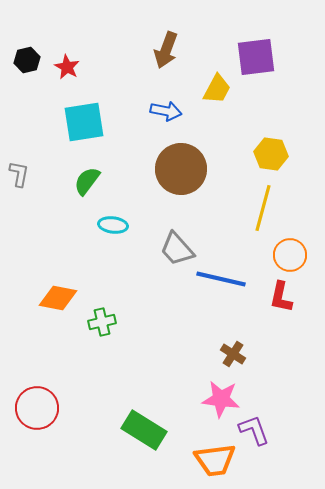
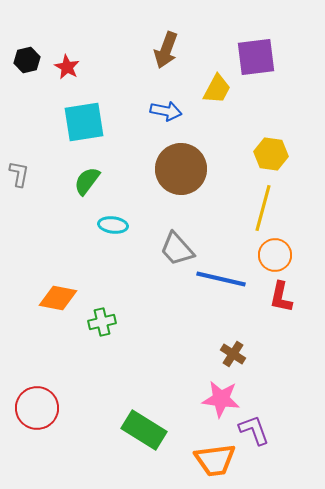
orange circle: moved 15 px left
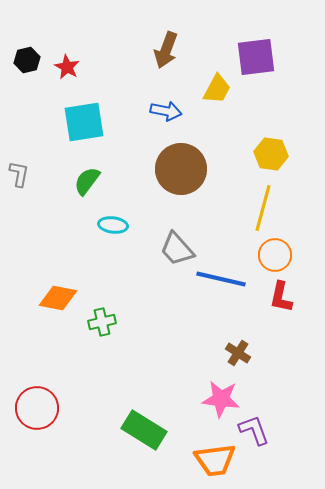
brown cross: moved 5 px right, 1 px up
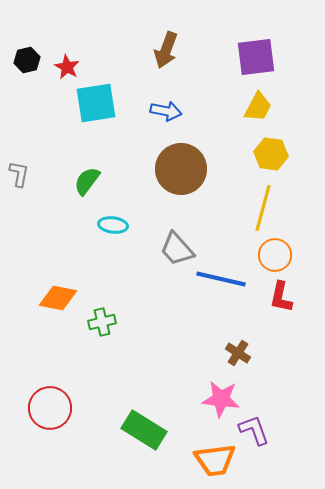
yellow trapezoid: moved 41 px right, 18 px down
cyan square: moved 12 px right, 19 px up
red circle: moved 13 px right
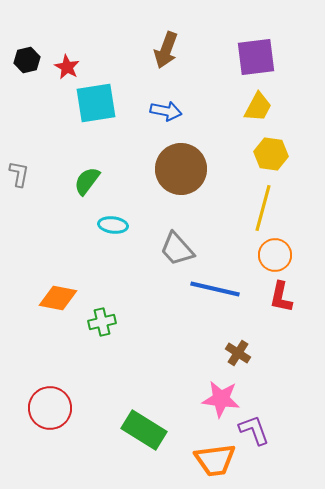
blue line: moved 6 px left, 10 px down
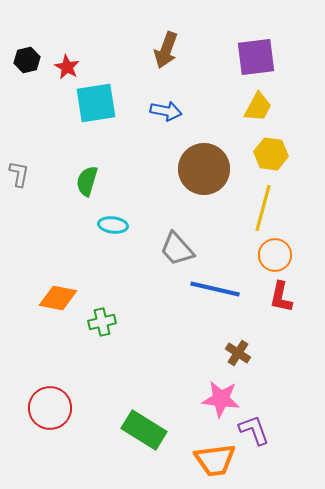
brown circle: moved 23 px right
green semicircle: rotated 20 degrees counterclockwise
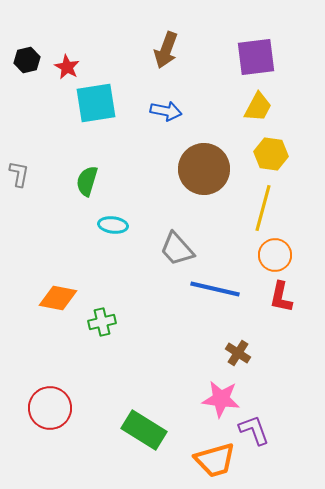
orange trapezoid: rotated 9 degrees counterclockwise
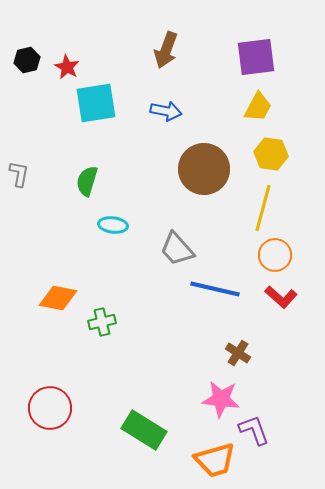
red L-shape: rotated 60 degrees counterclockwise
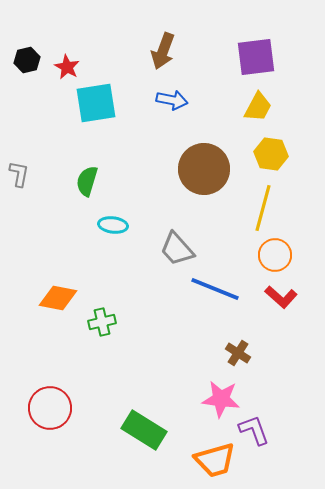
brown arrow: moved 3 px left, 1 px down
blue arrow: moved 6 px right, 11 px up
blue line: rotated 9 degrees clockwise
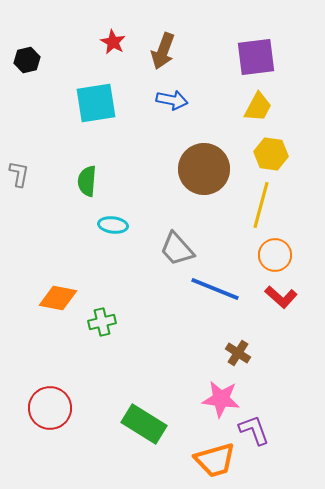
red star: moved 46 px right, 25 px up
green semicircle: rotated 12 degrees counterclockwise
yellow line: moved 2 px left, 3 px up
green rectangle: moved 6 px up
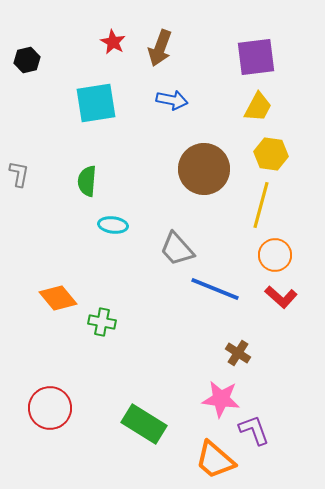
brown arrow: moved 3 px left, 3 px up
orange diamond: rotated 39 degrees clockwise
green cross: rotated 24 degrees clockwise
orange trapezoid: rotated 57 degrees clockwise
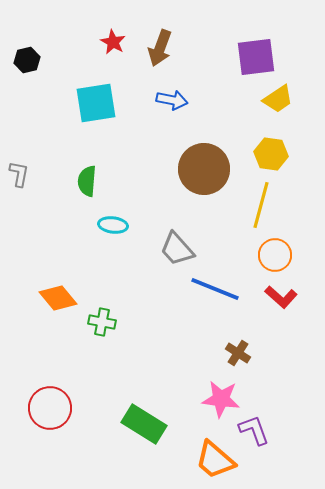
yellow trapezoid: moved 20 px right, 8 px up; rotated 28 degrees clockwise
